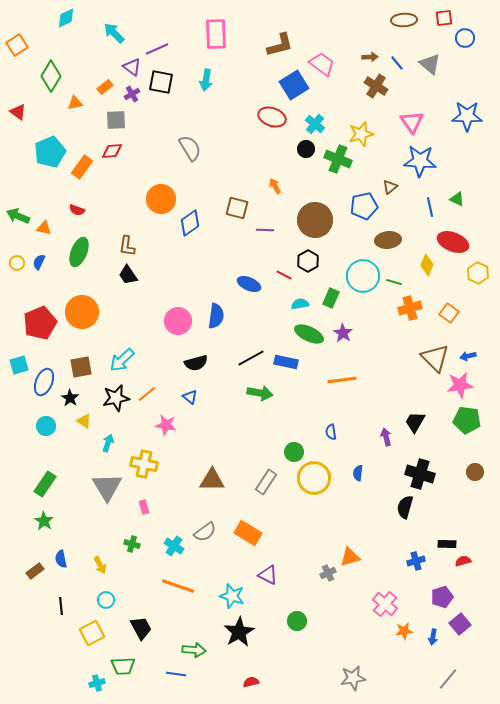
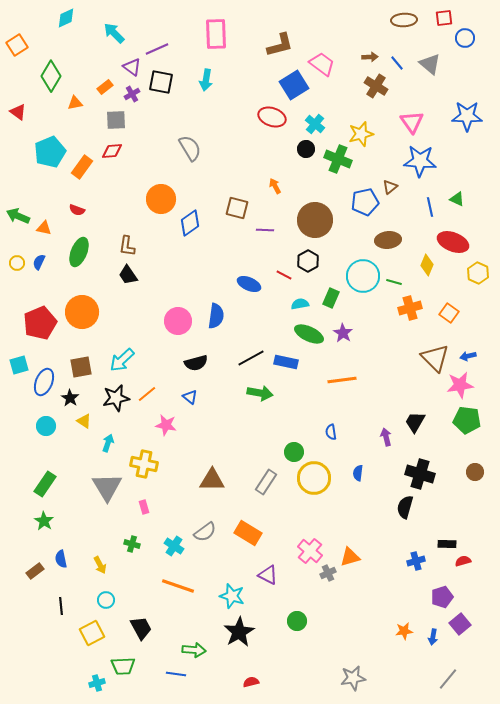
blue pentagon at (364, 206): moved 1 px right, 4 px up
pink cross at (385, 604): moved 75 px left, 53 px up
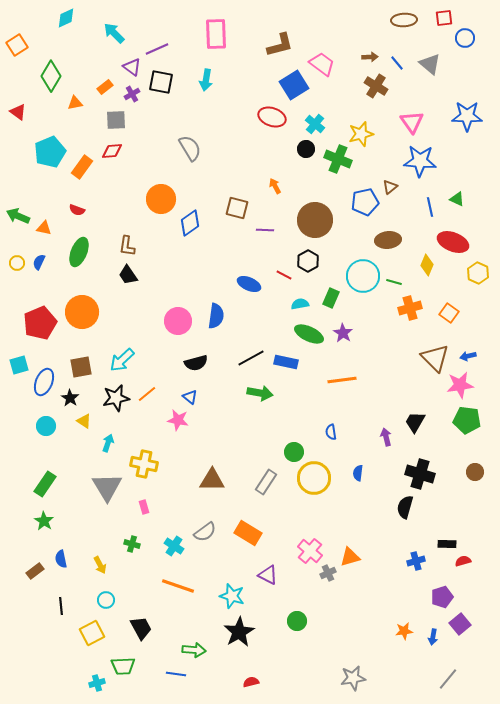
pink star at (166, 425): moved 12 px right, 5 px up
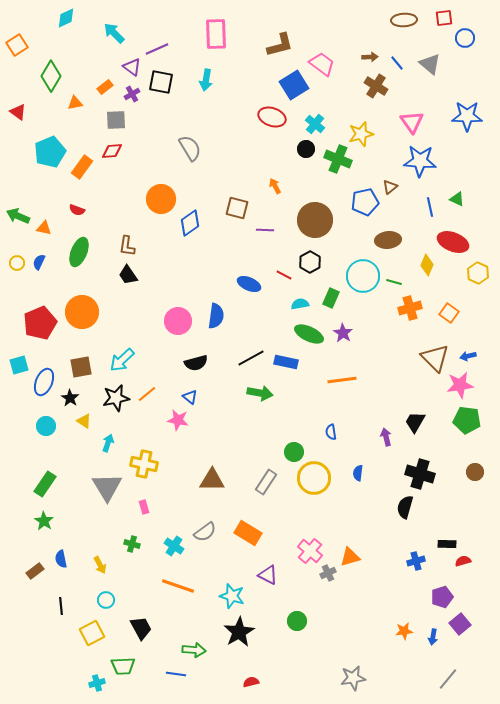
black hexagon at (308, 261): moved 2 px right, 1 px down
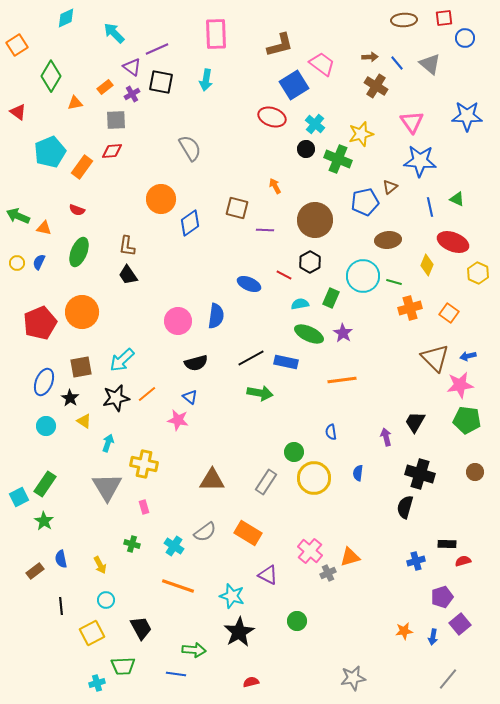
cyan square at (19, 365): moved 132 px down; rotated 12 degrees counterclockwise
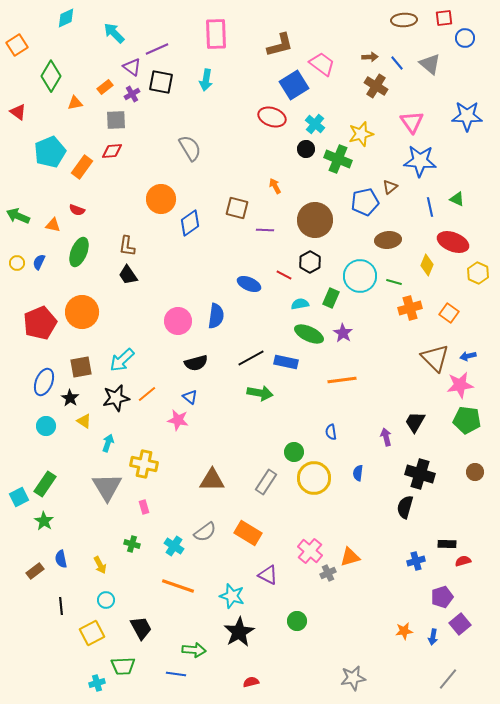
orange triangle at (44, 228): moved 9 px right, 3 px up
cyan circle at (363, 276): moved 3 px left
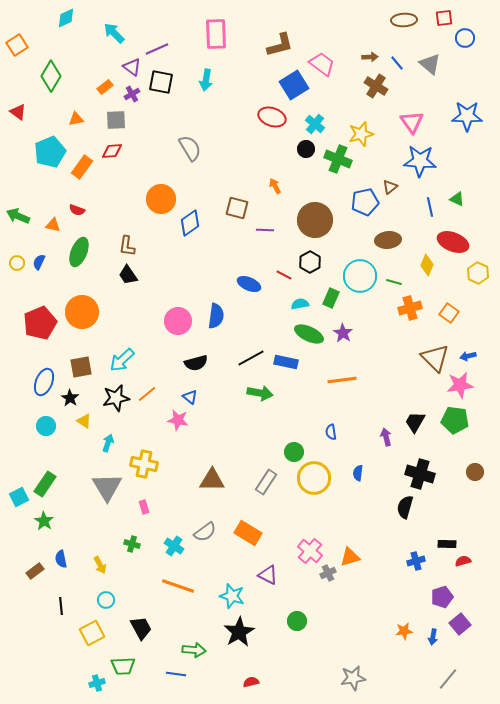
orange triangle at (75, 103): moved 1 px right, 16 px down
green pentagon at (467, 420): moved 12 px left
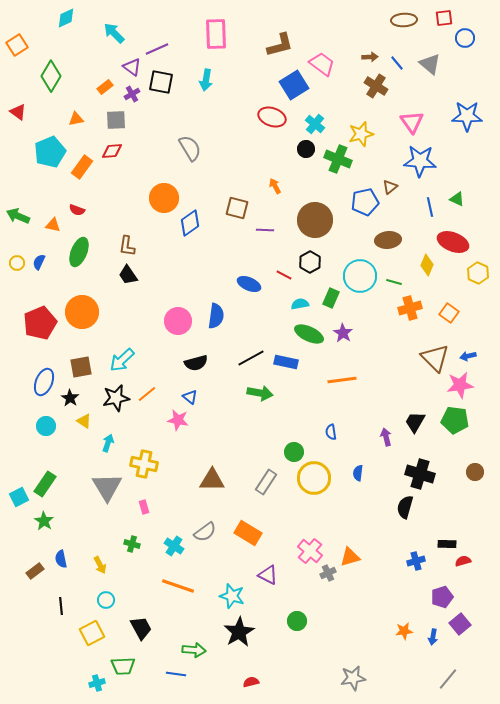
orange circle at (161, 199): moved 3 px right, 1 px up
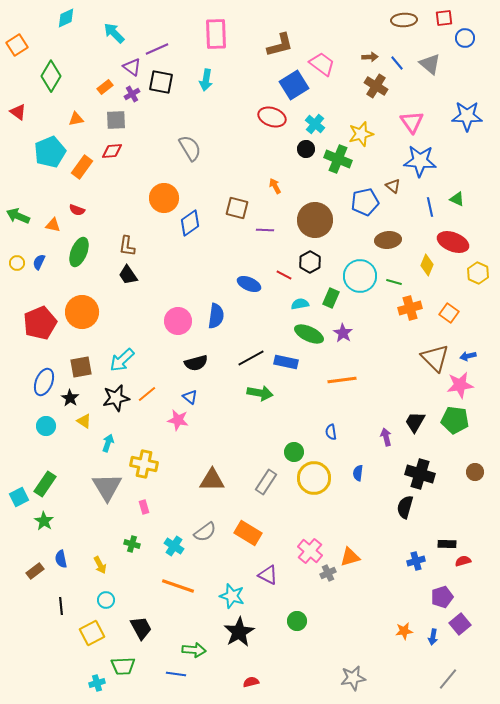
brown triangle at (390, 187): moved 3 px right, 1 px up; rotated 42 degrees counterclockwise
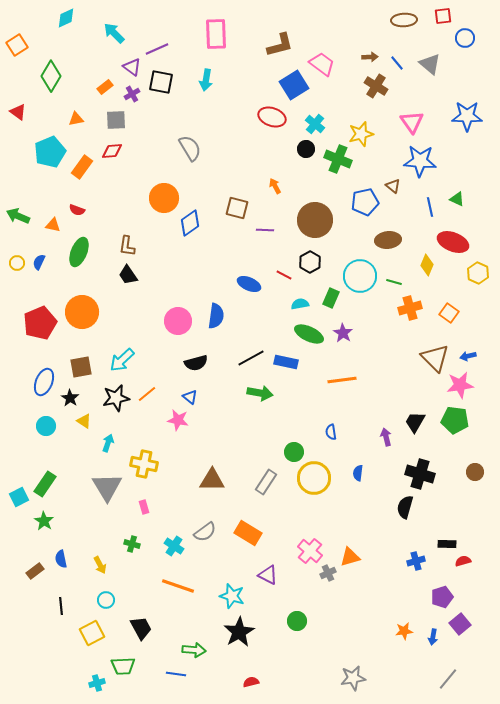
red square at (444, 18): moved 1 px left, 2 px up
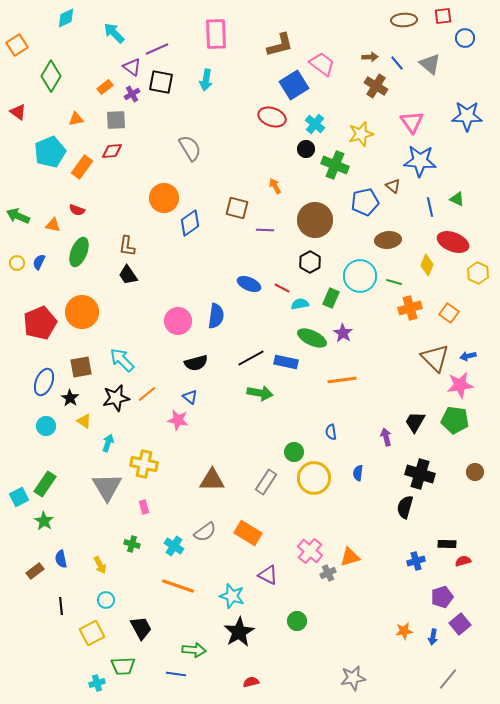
green cross at (338, 159): moved 3 px left, 6 px down
red line at (284, 275): moved 2 px left, 13 px down
green ellipse at (309, 334): moved 3 px right, 4 px down
cyan arrow at (122, 360): rotated 88 degrees clockwise
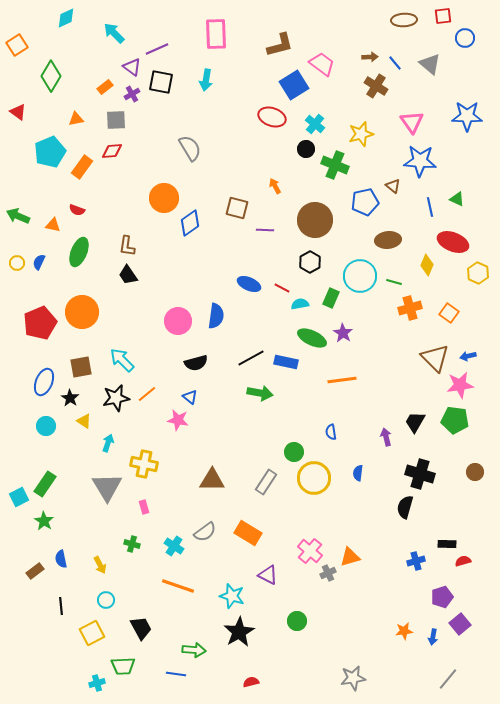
blue line at (397, 63): moved 2 px left
